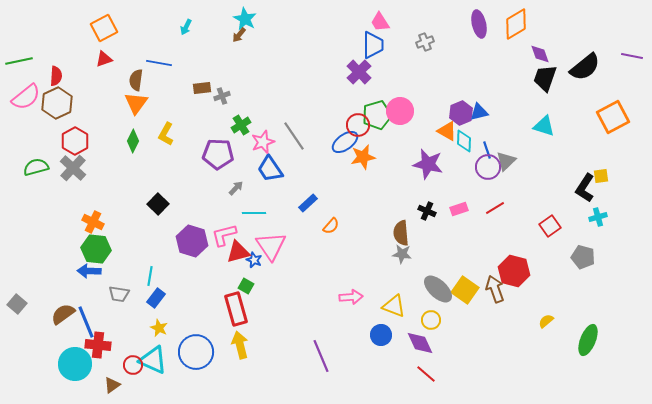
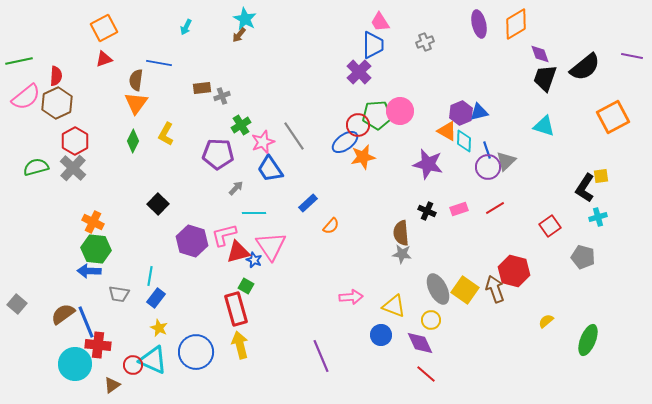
green pentagon at (377, 115): rotated 12 degrees clockwise
gray ellipse at (438, 289): rotated 20 degrees clockwise
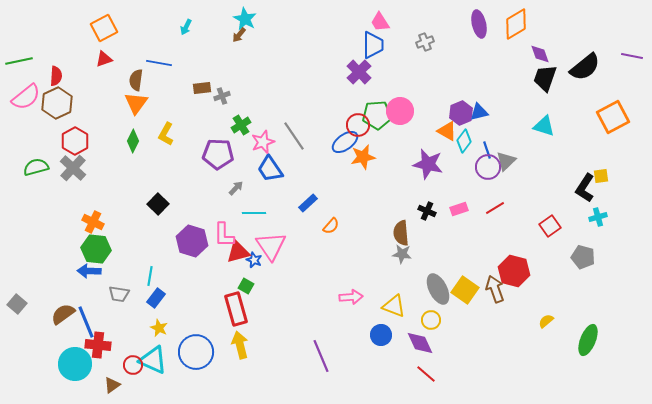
cyan diamond at (464, 141): rotated 35 degrees clockwise
pink L-shape at (224, 235): rotated 76 degrees counterclockwise
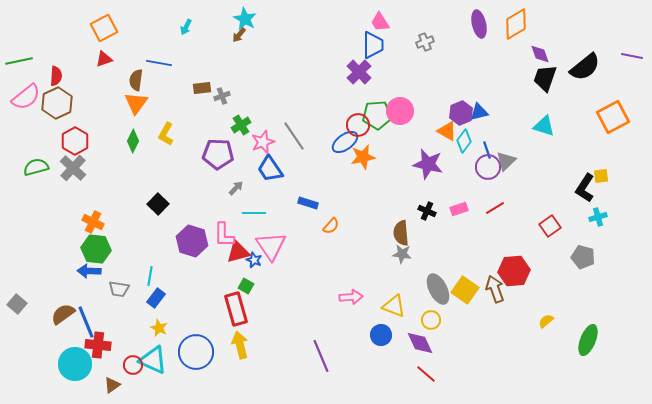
blue rectangle at (308, 203): rotated 60 degrees clockwise
red hexagon at (514, 271): rotated 20 degrees counterclockwise
gray trapezoid at (119, 294): moved 5 px up
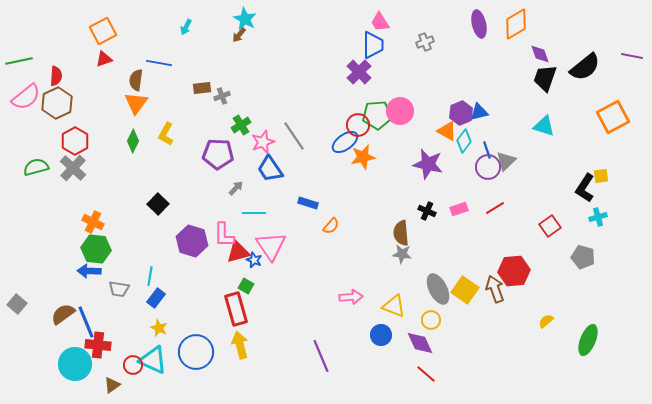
orange square at (104, 28): moved 1 px left, 3 px down
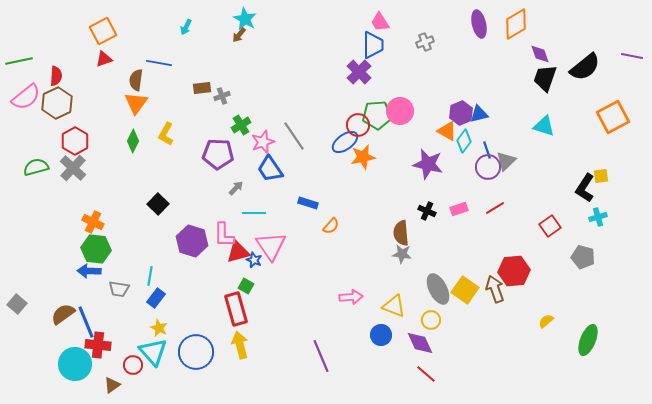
blue triangle at (479, 112): moved 2 px down
cyan triangle at (153, 360): moved 8 px up; rotated 24 degrees clockwise
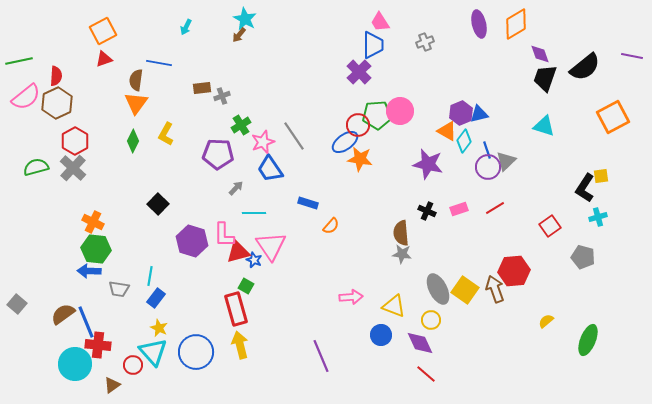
orange star at (363, 157): moved 3 px left, 2 px down; rotated 20 degrees clockwise
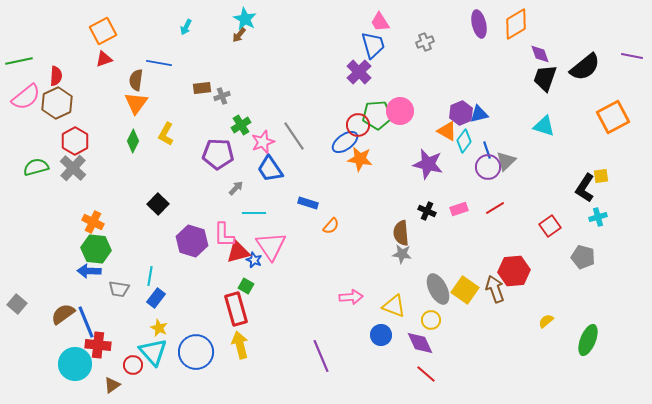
blue trapezoid at (373, 45): rotated 16 degrees counterclockwise
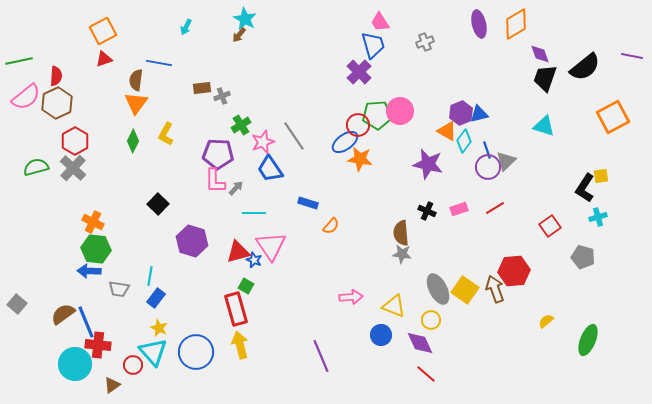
pink L-shape at (224, 235): moved 9 px left, 54 px up
